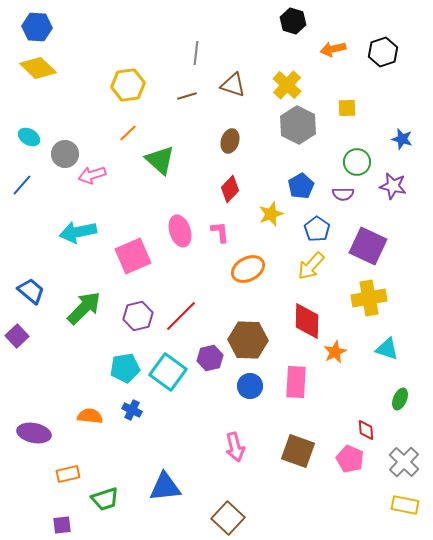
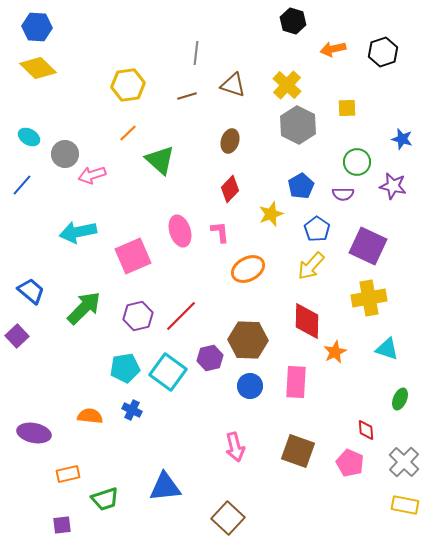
pink pentagon at (350, 459): moved 4 px down
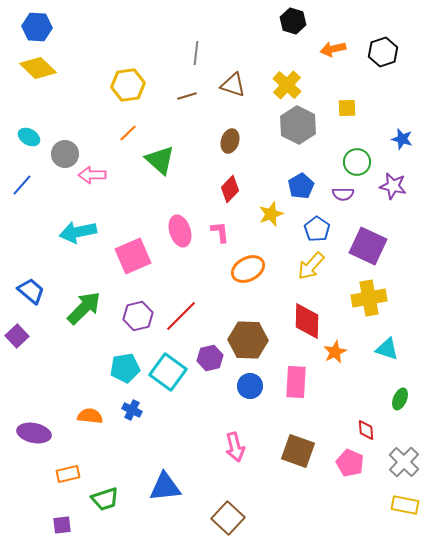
pink arrow at (92, 175): rotated 16 degrees clockwise
